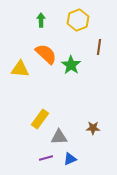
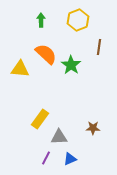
purple line: rotated 48 degrees counterclockwise
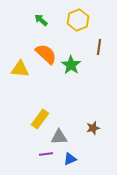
green arrow: rotated 48 degrees counterclockwise
brown star: rotated 16 degrees counterclockwise
purple line: moved 4 px up; rotated 56 degrees clockwise
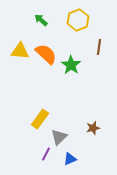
yellow triangle: moved 18 px up
gray triangle: rotated 42 degrees counterclockwise
purple line: rotated 56 degrees counterclockwise
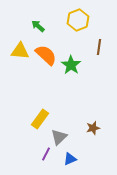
green arrow: moved 3 px left, 6 px down
orange semicircle: moved 1 px down
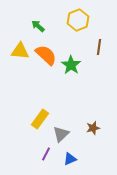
gray triangle: moved 2 px right, 3 px up
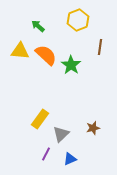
brown line: moved 1 px right
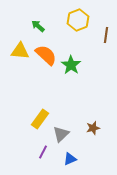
brown line: moved 6 px right, 12 px up
purple line: moved 3 px left, 2 px up
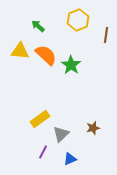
yellow rectangle: rotated 18 degrees clockwise
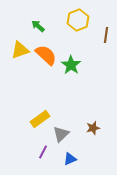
yellow triangle: moved 1 px up; rotated 24 degrees counterclockwise
